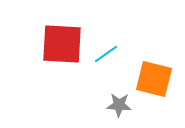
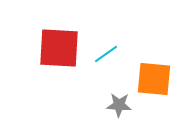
red square: moved 3 px left, 4 px down
orange square: rotated 9 degrees counterclockwise
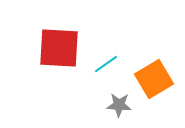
cyan line: moved 10 px down
orange square: rotated 36 degrees counterclockwise
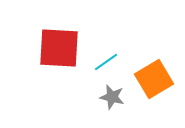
cyan line: moved 2 px up
gray star: moved 7 px left, 8 px up; rotated 10 degrees clockwise
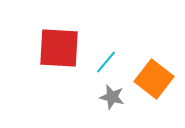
cyan line: rotated 15 degrees counterclockwise
orange square: rotated 21 degrees counterclockwise
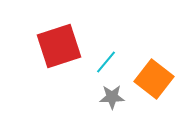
red square: moved 2 px up; rotated 21 degrees counterclockwise
gray star: rotated 15 degrees counterclockwise
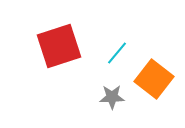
cyan line: moved 11 px right, 9 px up
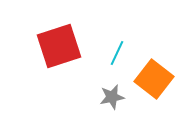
cyan line: rotated 15 degrees counterclockwise
gray star: rotated 10 degrees counterclockwise
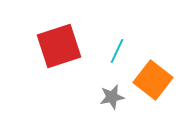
cyan line: moved 2 px up
orange square: moved 1 px left, 1 px down
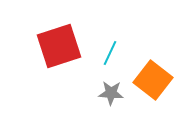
cyan line: moved 7 px left, 2 px down
gray star: moved 1 px left, 4 px up; rotated 15 degrees clockwise
